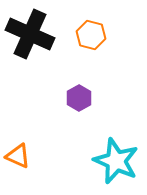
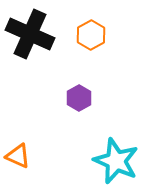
orange hexagon: rotated 16 degrees clockwise
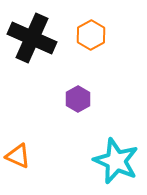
black cross: moved 2 px right, 4 px down
purple hexagon: moved 1 px left, 1 px down
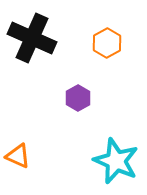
orange hexagon: moved 16 px right, 8 px down
purple hexagon: moved 1 px up
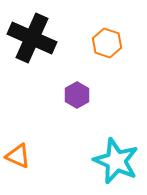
orange hexagon: rotated 12 degrees counterclockwise
purple hexagon: moved 1 px left, 3 px up
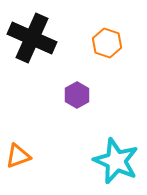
orange triangle: rotated 44 degrees counterclockwise
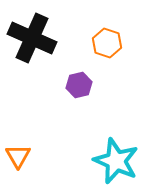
purple hexagon: moved 2 px right, 10 px up; rotated 15 degrees clockwise
orange triangle: rotated 40 degrees counterclockwise
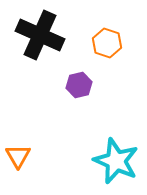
black cross: moved 8 px right, 3 px up
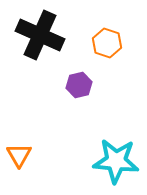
orange triangle: moved 1 px right, 1 px up
cyan star: rotated 18 degrees counterclockwise
